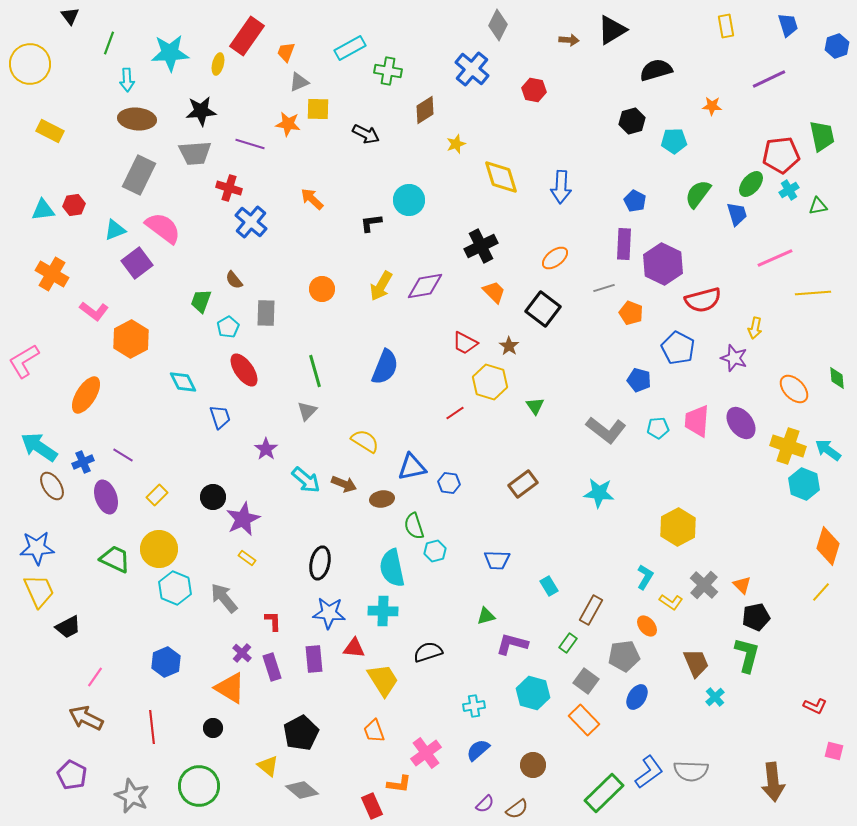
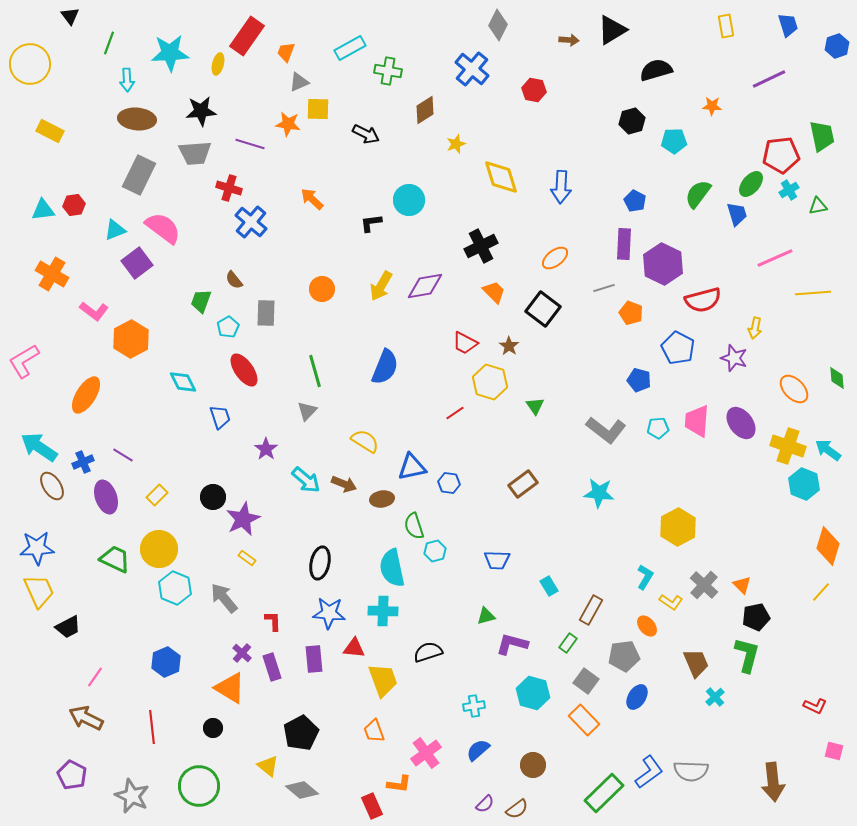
yellow trapezoid at (383, 680): rotated 12 degrees clockwise
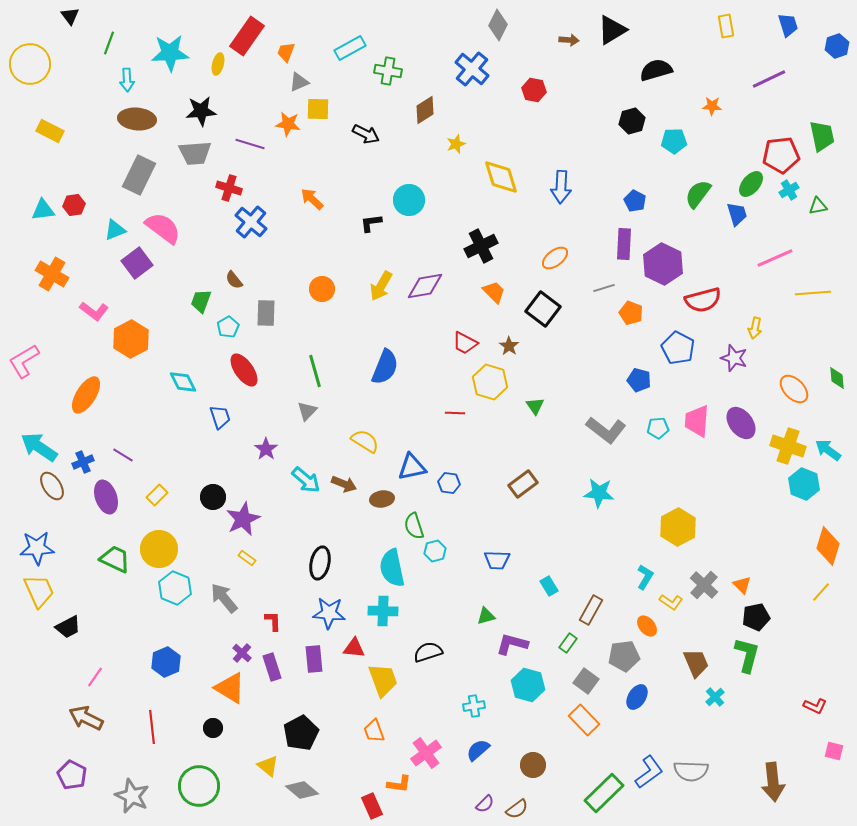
red line at (455, 413): rotated 36 degrees clockwise
cyan hexagon at (533, 693): moved 5 px left, 8 px up
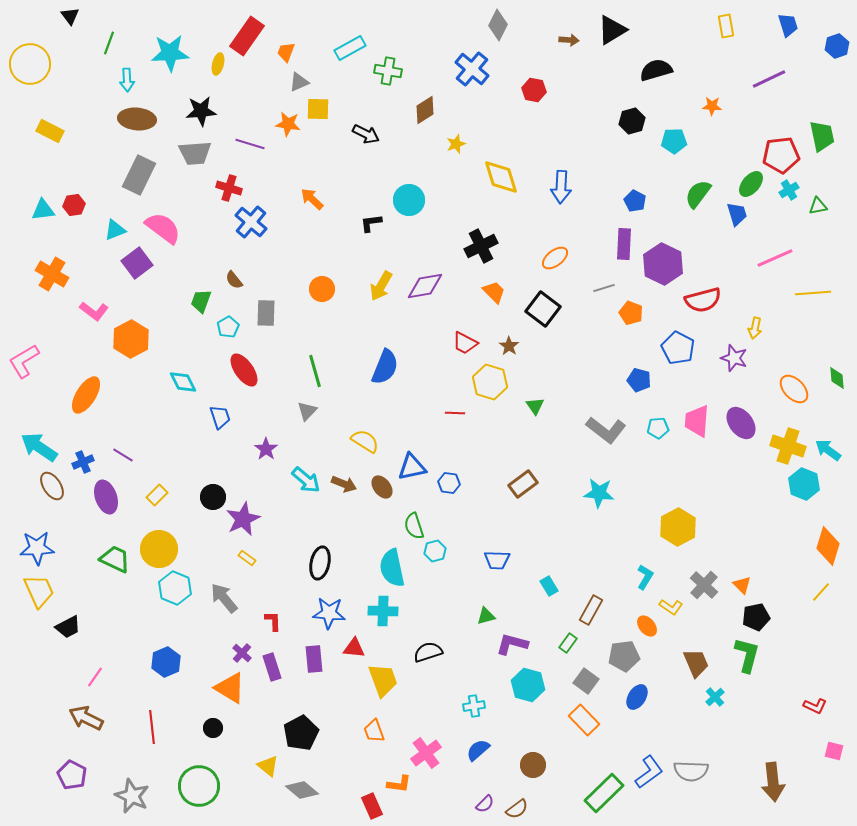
brown ellipse at (382, 499): moved 12 px up; rotated 60 degrees clockwise
yellow L-shape at (671, 602): moved 5 px down
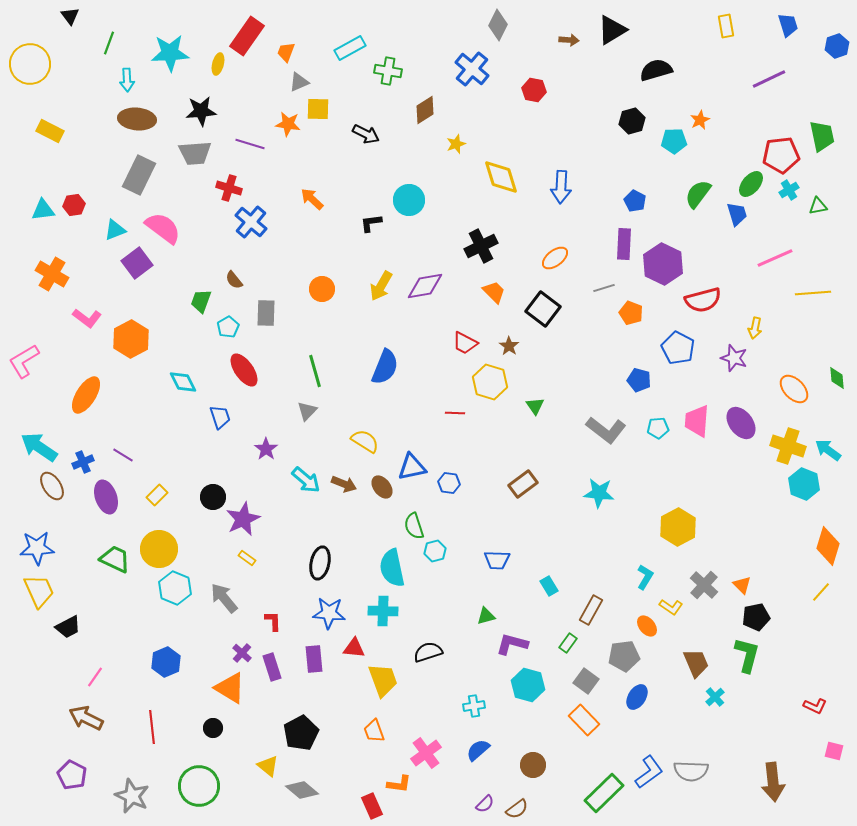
orange star at (712, 106): moved 12 px left, 14 px down; rotated 30 degrees counterclockwise
pink L-shape at (94, 311): moved 7 px left, 7 px down
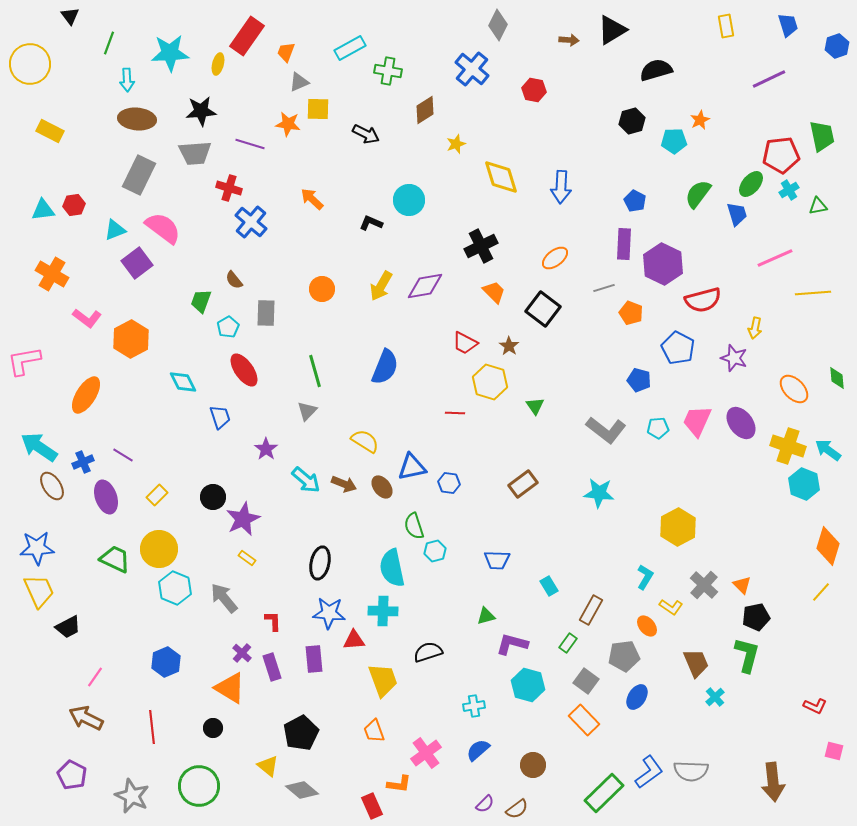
black L-shape at (371, 223): rotated 30 degrees clockwise
pink L-shape at (24, 361): rotated 21 degrees clockwise
pink trapezoid at (697, 421): rotated 20 degrees clockwise
red triangle at (354, 648): moved 8 px up; rotated 10 degrees counterclockwise
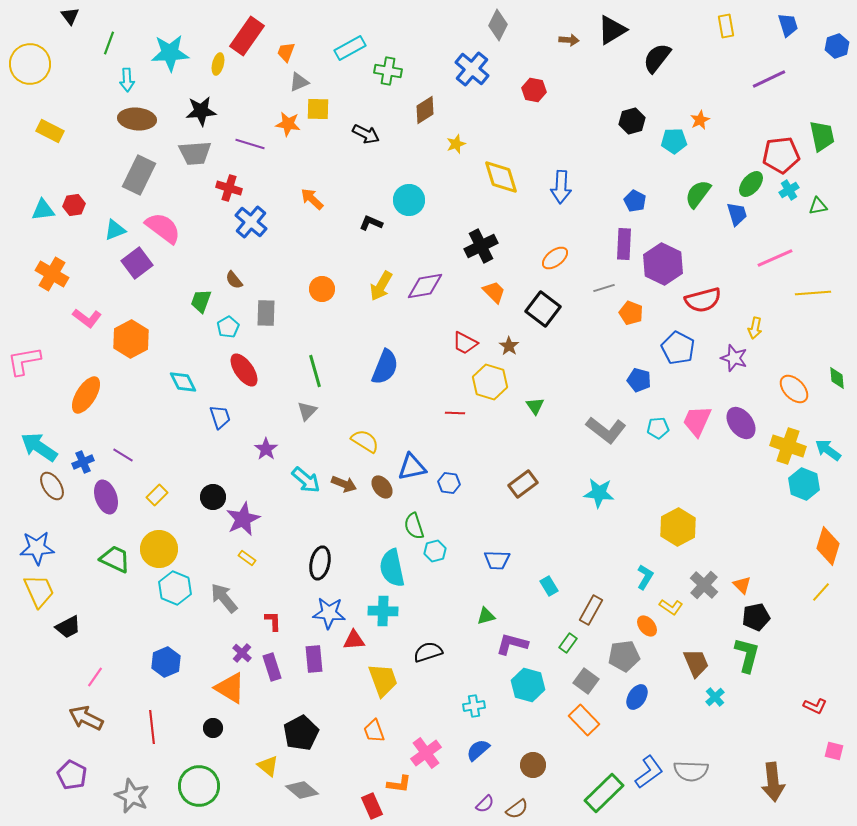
black semicircle at (656, 70): moved 1 px right, 12 px up; rotated 36 degrees counterclockwise
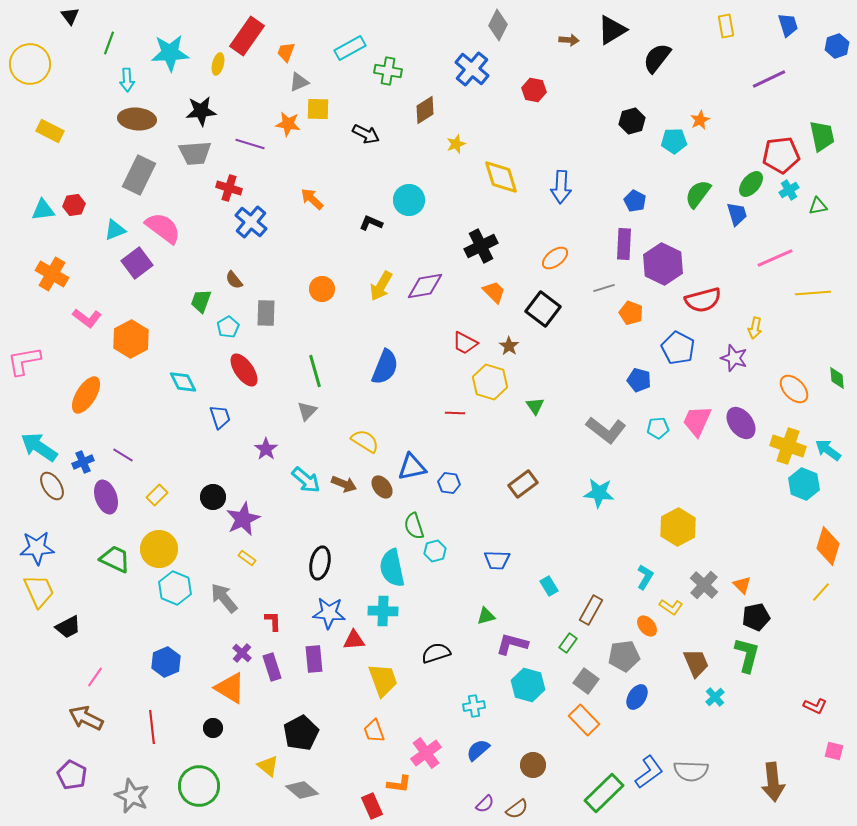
black semicircle at (428, 652): moved 8 px right, 1 px down
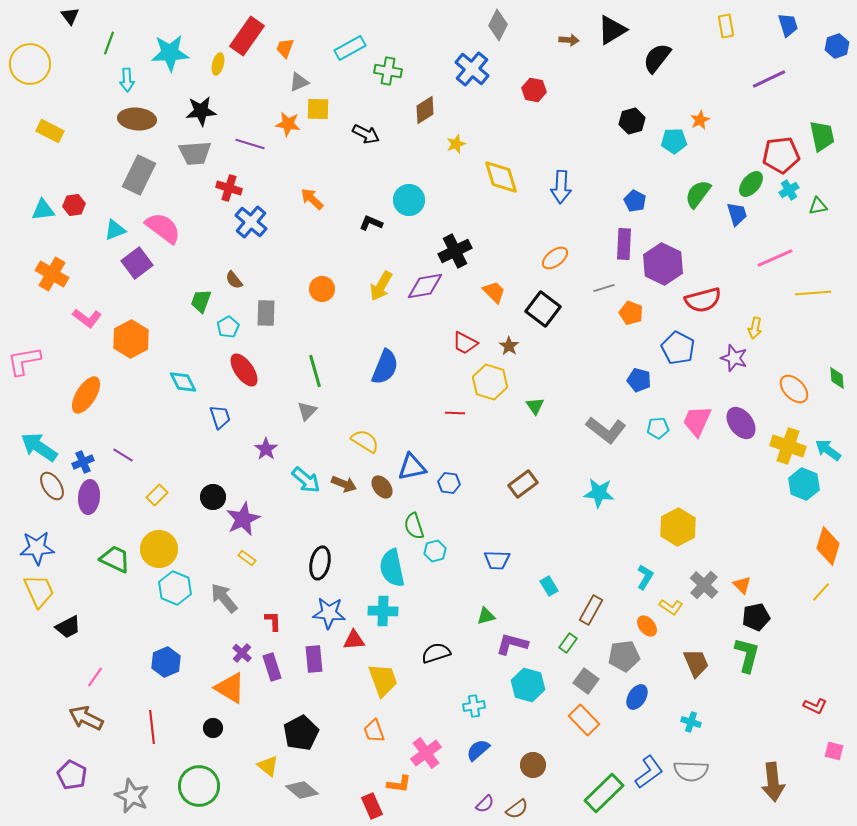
orange trapezoid at (286, 52): moved 1 px left, 4 px up
black cross at (481, 246): moved 26 px left, 5 px down
purple ellipse at (106, 497): moved 17 px left; rotated 24 degrees clockwise
cyan cross at (715, 697): moved 24 px left, 25 px down; rotated 30 degrees counterclockwise
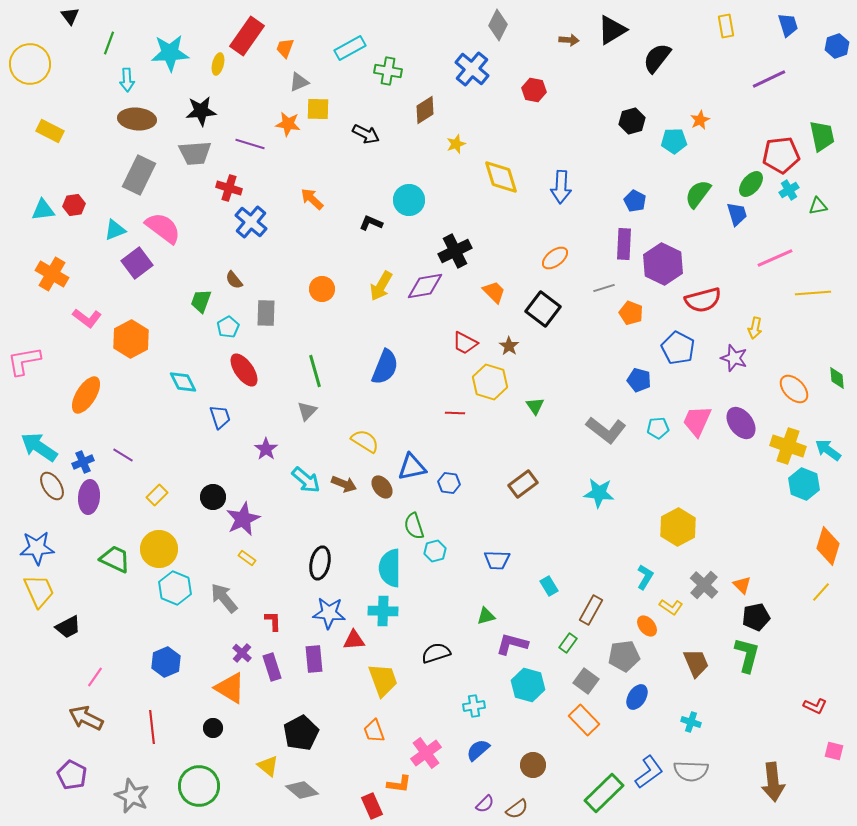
cyan semicircle at (392, 568): moved 2 px left; rotated 12 degrees clockwise
